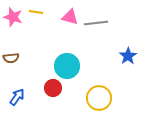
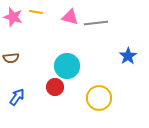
red circle: moved 2 px right, 1 px up
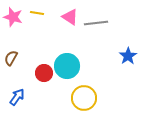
yellow line: moved 1 px right, 1 px down
pink triangle: rotated 18 degrees clockwise
brown semicircle: rotated 126 degrees clockwise
red circle: moved 11 px left, 14 px up
yellow circle: moved 15 px left
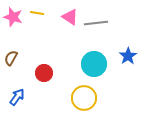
cyan circle: moved 27 px right, 2 px up
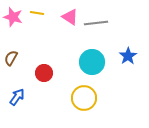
cyan circle: moved 2 px left, 2 px up
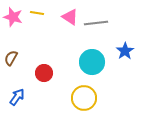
blue star: moved 3 px left, 5 px up
